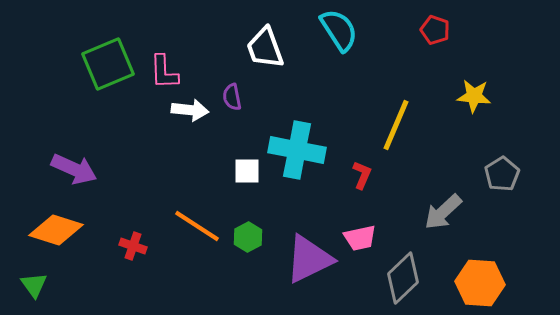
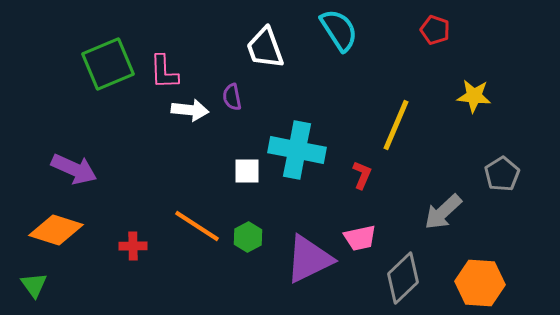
red cross: rotated 20 degrees counterclockwise
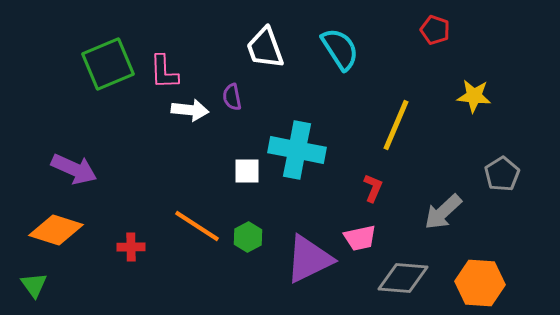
cyan semicircle: moved 1 px right, 19 px down
red L-shape: moved 11 px right, 13 px down
red cross: moved 2 px left, 1 px down
gray diamond: rotated 48 degrees clockwise
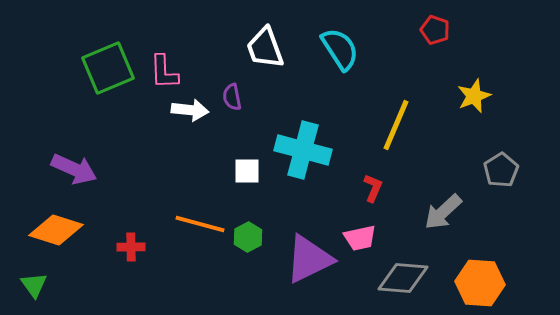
green square: moved 4 px down
yellow star: rotated 28 degrees counterclockwise
cyan cross: moved 6 px right; rotated 4 degrees clockwise
gray pentagon: moved 1 px left, 4 px up
orange line: moved 3 px right, 2 px up; rotated 18 degrees counterclockwise
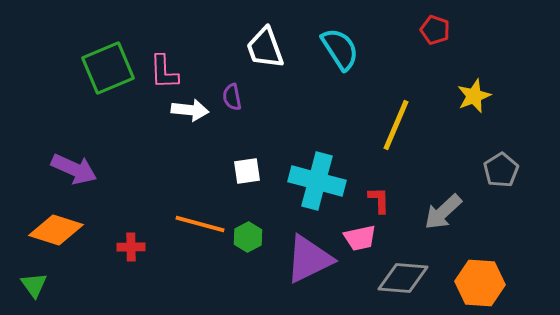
cyan cross: moved 14 px right, 31 px down
white square: rotated 8 degrees counterclockwise
red L-shape: moved 6 px right, 12 px down; rotated 24 degrees counterclockwise
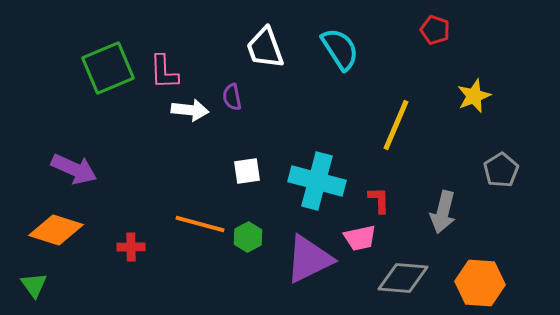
gray arrow: rotated 33 degrees counterclockwise
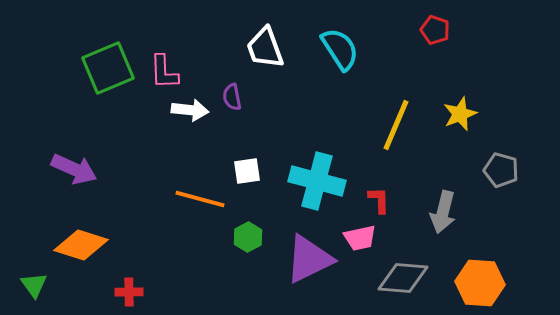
yellow star: moved 14 px left, 18 px down
gray pentagon: rotated 24 degrees counterclockwise
orange line: moved 25 px up
orange diamond: moved 25 px right, 15 px down
red cross: moved 2 px left, 45 px down
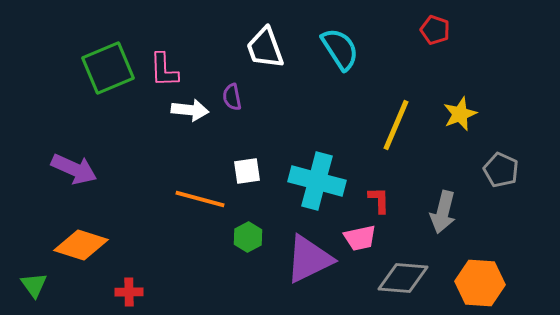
pink L-shape: moved 2 px up
gray pentagon: rotated 8 degrees clockwise
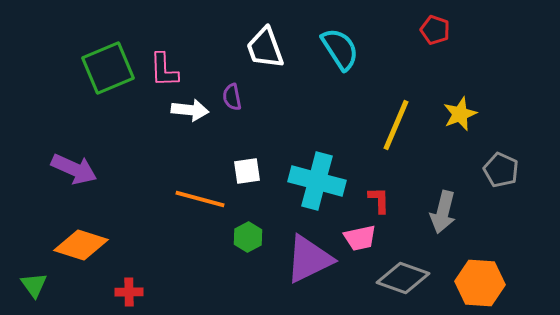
gray diamond: rotated 15 degrees clockwise
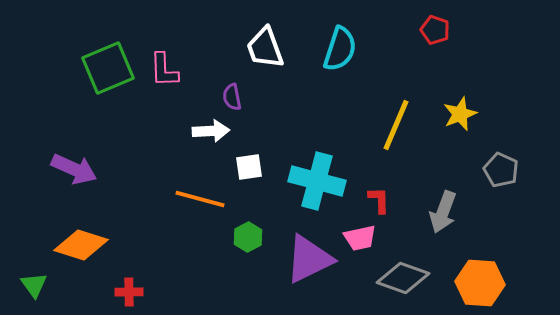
cyan semicircle: rotated 51 degrees clockwise
white arrow: moved 21 px right, 21 px down; rotated 9 degrees counterclockwise
white square: moved 2 px right, 4 px up
gray arrow: rotated 6 degrees clockwise
